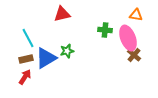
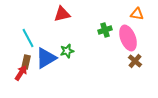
orange triangle: moved 1 px right, 1 px up
green cross: rotated 24 degrees counterclockwise
brown cross: moved 1 px right, 6 px down
brown rectangle: moved 3 px down; rotated 64 degrees counterclockwise
red arrow: moved 4 px left, 4 px up
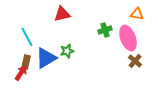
cyan line: moved 1 px left, 1 px up
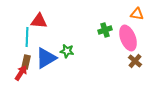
red triangle: moved 23 px left, 7 px down; rotated 18 degrees clockwise
cyan line: rotated 30 degrees clockwise
green star: rotated 24 degrees clockwise
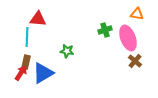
red triangle: moved 1 px left, 2 px up
blue triangle: moved 3 px left, 15 px down
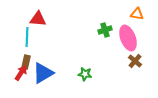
green star: moved 18 px right, 23 px down
